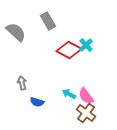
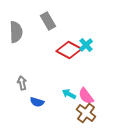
gray semicircle: rotated 45 degrees clockwise
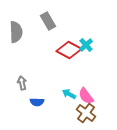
blue semicircle: rotated 16 degrees counterclockwise
